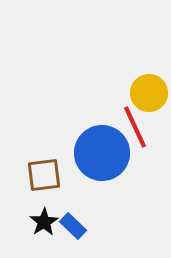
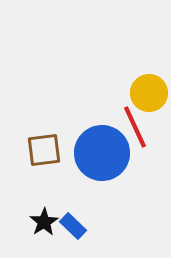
brown square: moved 25 px up
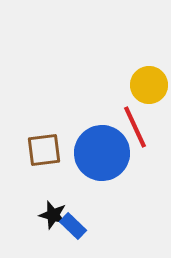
yellow circle: moved 8 px up
black star: moved 9 px right, 7 px up; rotated 24 degrees counterclockwise
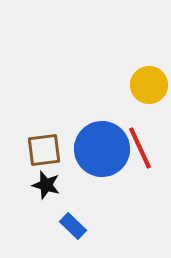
red line: moved 5 px right, 21 px down
blue circle: moved 4 px up
black star: moved 7 px left, 30 px up
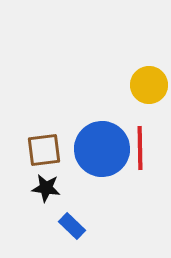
red line: rotated 24 degrees clockwise
black star: moved 3 px down; rotated 8 degrees counterclockwise
blue rectangle: moved 1 px left
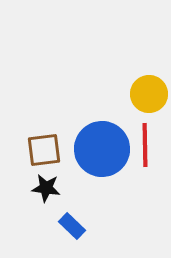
yellow circle: moved 9 px down
red line: moved 5 px right, 3 px up
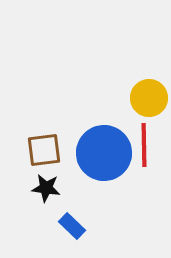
yellow circle: moved 4 px down
red line: moved 1 px left
blue circle: moved 2 px right, 4 px down
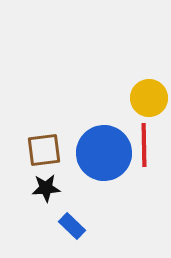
black star: rotated 12 degrees counterclockwise
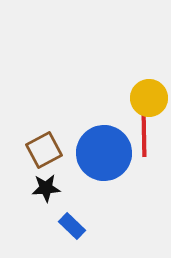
red line: moved 10 px up
brown square: rotated 21 degrees counterclockwise
